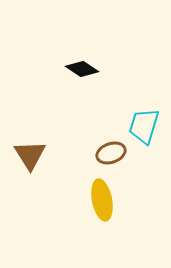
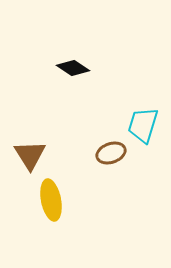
black diamond: moved 9 px left, 1 px up
cyan trapezoid: moved 1 px left, 1 px up
yellow ellipse: moved 51 px left
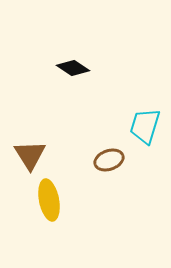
cyan trapezoid: moved 2 px right, 1 px down
brown ellipse: moved 2 px left, 7 px down
yellow ellipse: moved 2 px left
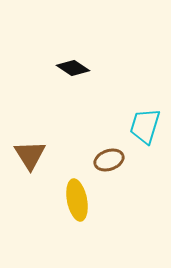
yellow ellipse: moved 28 px right
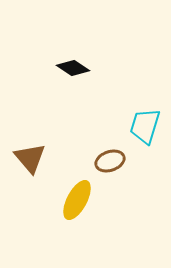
brown triangle: moved 3 px down; rotated 8 degrees counterclockwise
brown ellipse: moved 1 px right, 1 px down
yellow ellipse: rotated 39 degrees clockwise
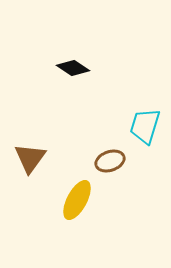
brown triangle: rotated 16 degrees clockwise
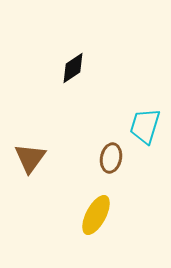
black diamond: rotated 68 degrees counterclockwise
brown ellipse: moved 1 px right, 3 px up; rotated 60 degrees counterclockwise
yellow ellipse: moved 19 px right, 15 px down
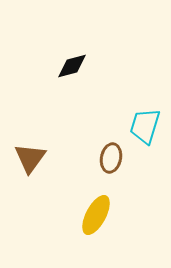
black diamond: moved 1 px left, 2 px up; rotated 20 degrees clockwise
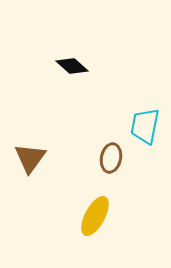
black diamond: rotated 56 degrees clockwise
cyan trapezoid: rotated 6 degrees counterclockwise
yellow ellipse: moved 1 px left, 1 px down
